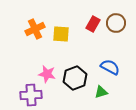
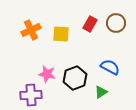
red rectangle: moved 3 px left
orange cross: moved 4 px left, 1 px down
green triangle: rotated 16 degrees counterclockwise
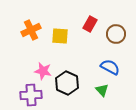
brown circle: moved 11 px down
yellow square: moved 1 px left, 2 px down
pink star: moved 4 px left, 3 px up
black hexagon: moved 8 px left, 5 px down; rotated 15 degrees counterclockwise
green triangle: moved 1 px right, 2 px up; rotated 40 degrees counterclockwise
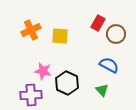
red rectangle: moved 8 px right, 1 px up
blue semicircle: moved 1 px left, 2 px up
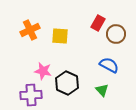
orange cross: moved 1 px left
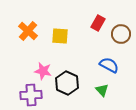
orange cross: moved 2 px left, 1 px down; rotated 24 degrees counterclockwise
brown circle: moved 5 px right
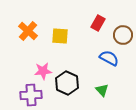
brown circle: moved 2 px right, 1 px down
blue semicircle: moved 7 px up
pink star: rotated 18 degrees counterclockwise
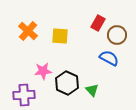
brown circle: moved 6 px left
green triangle: moved 10 px left
purple cross: moved 7 px left
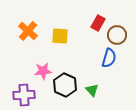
blue semicircle: rotated 78 degrees clockwise
black hexagon: moved 2 px left, 2 px down
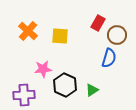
pink star: moved 2 px up
green triangle: rotated 40 degrees clockwise
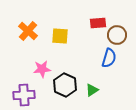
red rectangle: rotated 56 degrees clockwise
pink star: moved 1 px left
